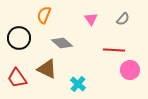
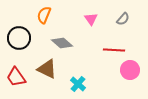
red trapezoid: moved 1 px left, 1 px up
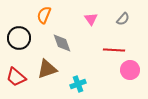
gray diamond: rotated 30 degrees clockwise
brown triangle: rotated 45 degrees counterclockwise
red trapezoid: rotated 15 degrees counterclockwise
cyan cross: rotated 28 degrees clockwise
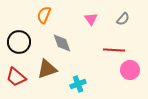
black circle: moved 4 px down
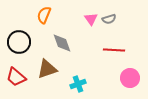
gray semicircle: moved 14 px left; rotated 32 degrees clockwise
pink circle: moved 8 px down
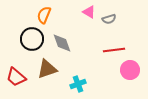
pink triangle: moved 2 px left, 7 px up; rotated 24 degrees counterclockwise
black circle: moved 13 px right, 3 px up
red line: rotated 10 degrees counterclockwise
pink circle: moved 8 px up
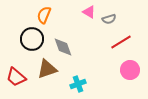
gray diamond: moved 1 px right, 4 px down
red line: moved 7 px right, 8 px up; rotated 25 degrees counterclockwise
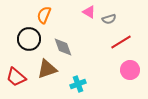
black circle: moved 3 px left
